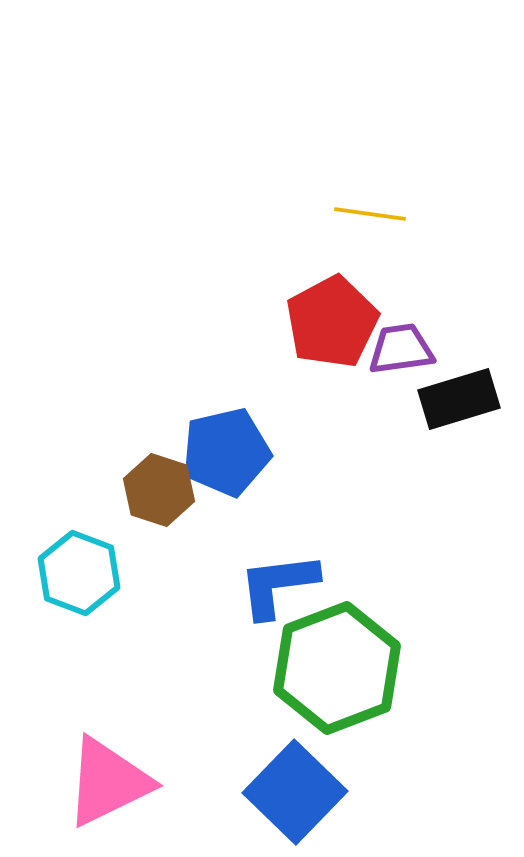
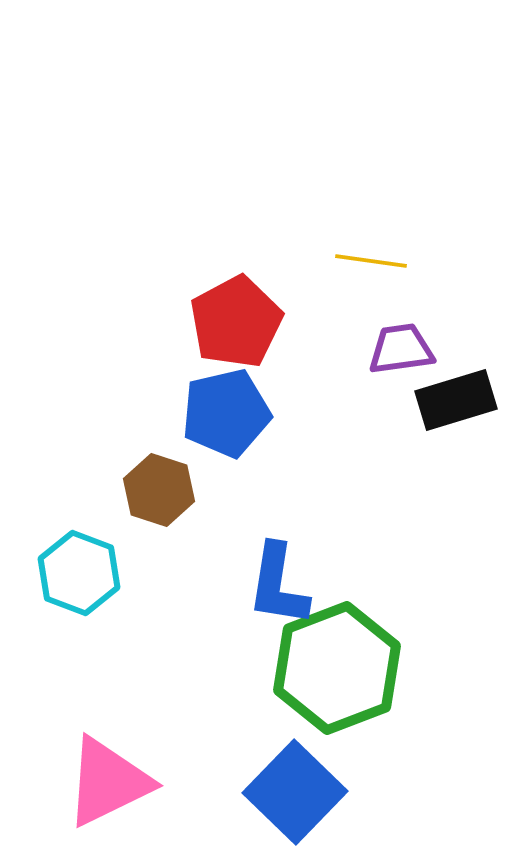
yellow line: moved 1 px right, 47 px down
red pentagon: moved 96 px left
black rectangle: moved 3 px left, 1 px down
blue pentagon: moved 39 px up
blue L-shape: rotated 74 degrees counterclockwise
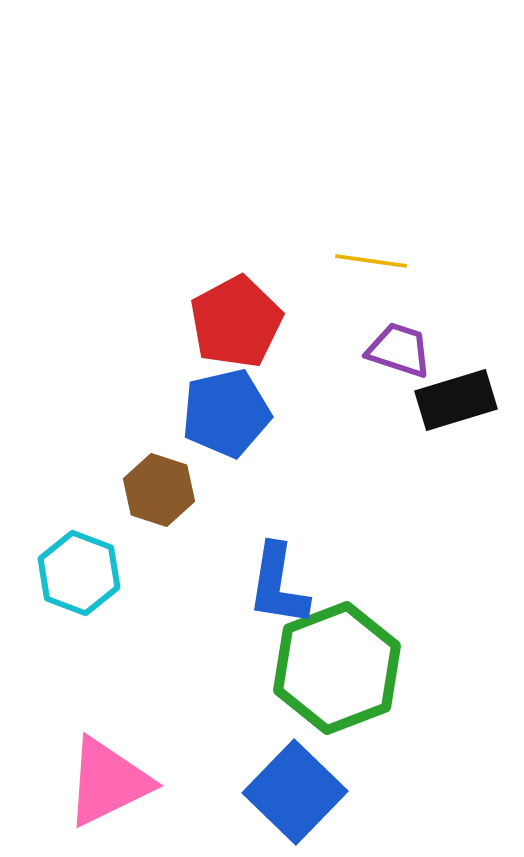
purple trapezoid: moved 2 px left, 1 px down; rotated 26 degrees clockwise
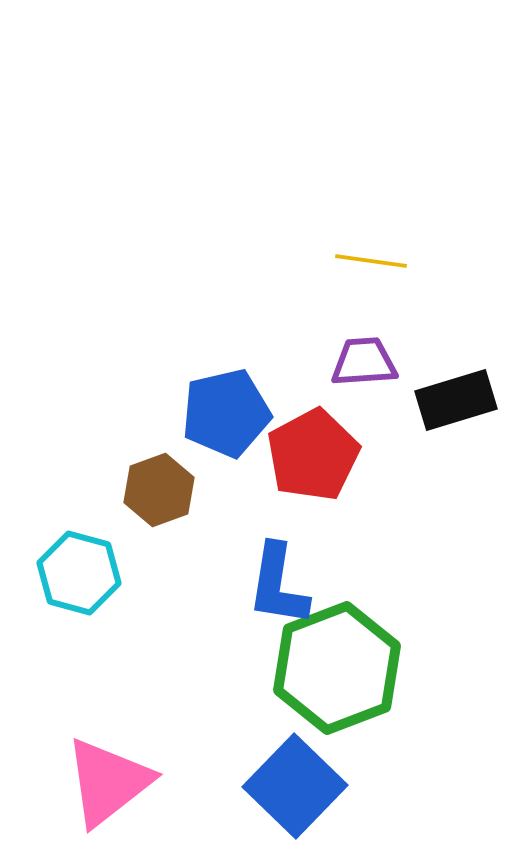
red pentagon: moved 77 px right, 133 px down
purple trapezoid: moved 35 px left, 12 px down; rotated 22 degrees counterclockwise
brown hexagon: rotated 22 degrees clockwise
cyan hexagon: rotated 6 degrees counterclockwise
pink triangle: rotated 12 degrees counterclockwise
blue square: moved 6 px up
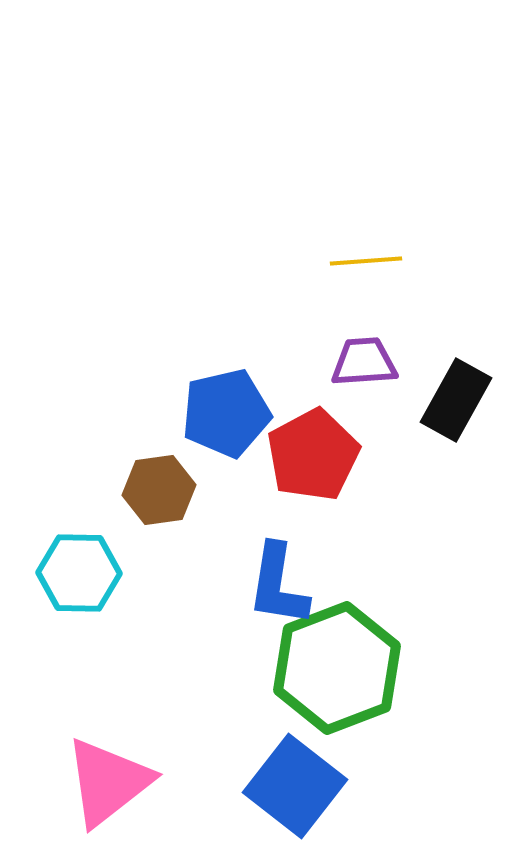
yellow line: moved 5 px left; rotated 12 degrees counterclockwise
black rectangle: rotated 44 degrees counterclockwise
brown hexagon: rotated 12 degrees clockwise
cyan hexagon: rotated 14 degrees counterclockwise
blue square: rotated 6 degrees counterclockwise
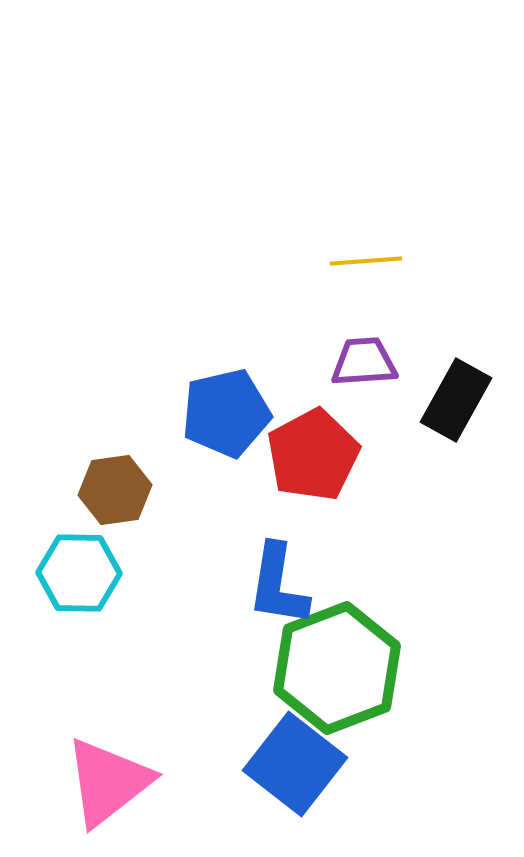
brown hexagon: moved 44 px left
blue square: moved 22 px up
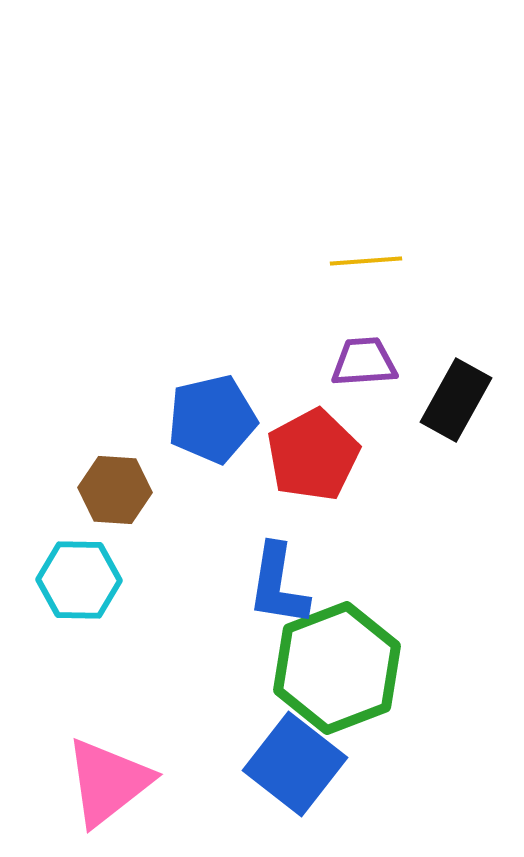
blue pentagon: moved 14 px left, 6 px down
brown hexagon: rotated 12 degrees clockwise
cyan hexagon: moved 7 px down
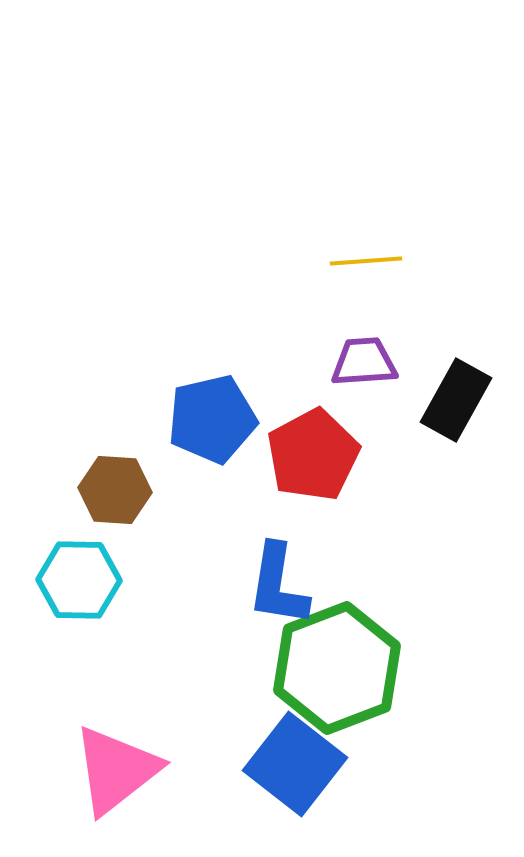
pink triangle: moved 8 px right, 12 px up
